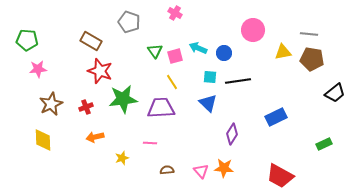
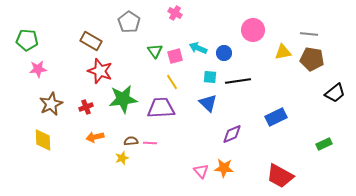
gray pentagon: rotated 15 degrees clockwise
purple diamond: rotated 35 degrees clockwise
brown semicircle: moved 36 px left, 29 px up
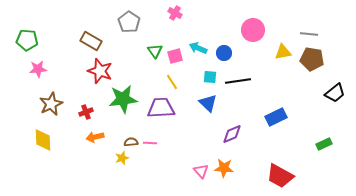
red cross: moved 5 px down
brown semicircle: moved 1 px down
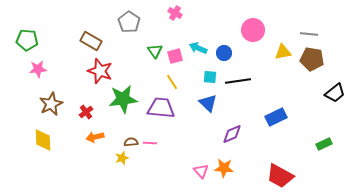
purple trapezoid: rotated 8 degrees clockwise
red cross: rotated 16 degrees counterclockwise
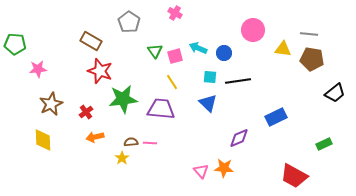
green pentagon: moved 12 px left, 4 px down
yellow triangle: moved 3 px up; rotated 18 degrees clockwise
purple trapezoid: moved 1 px down
purple diamond: moved 7 px right, 4 px down
yellow star: rotated 16 degrees counterclockwise
red trapezoid: moved 14 px right
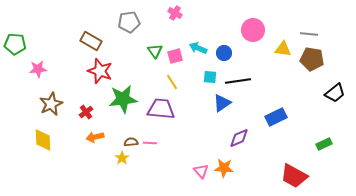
gray pentagon: rotated 30 degrees clockwise
blue triangle: moved 14 px right; rotated 42 degrees clockwise
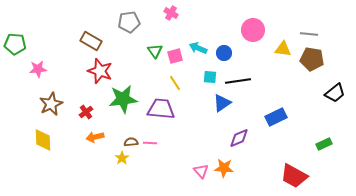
pink cross: moved 4 px left
yellow line: moved 3 px right, 1 px down
